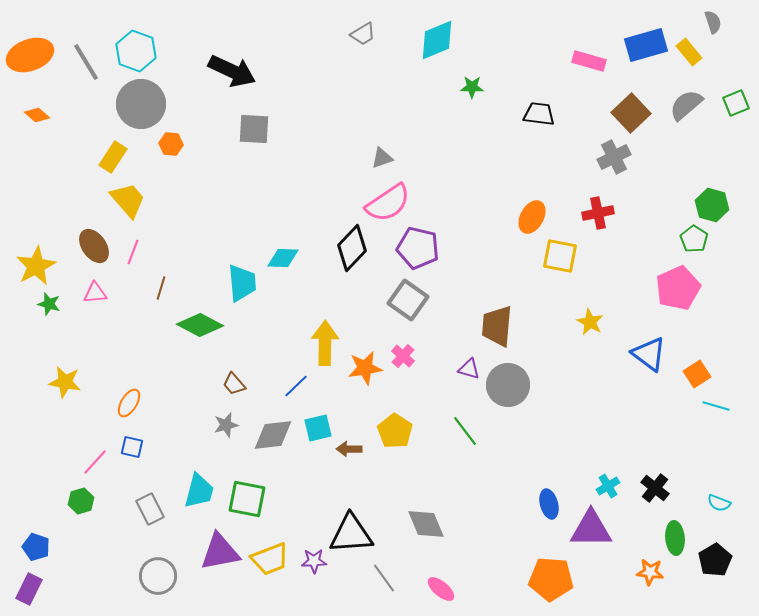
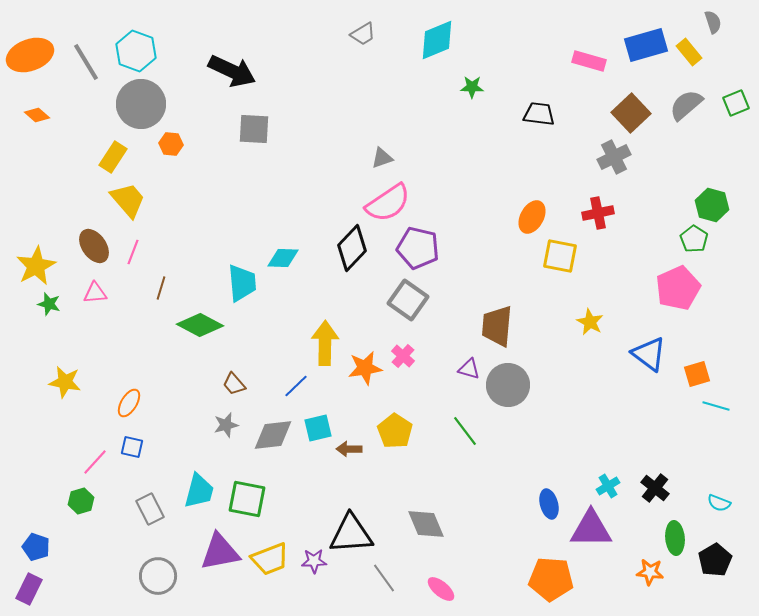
orange square at (697, 374): rotated 16 degrees clockwise
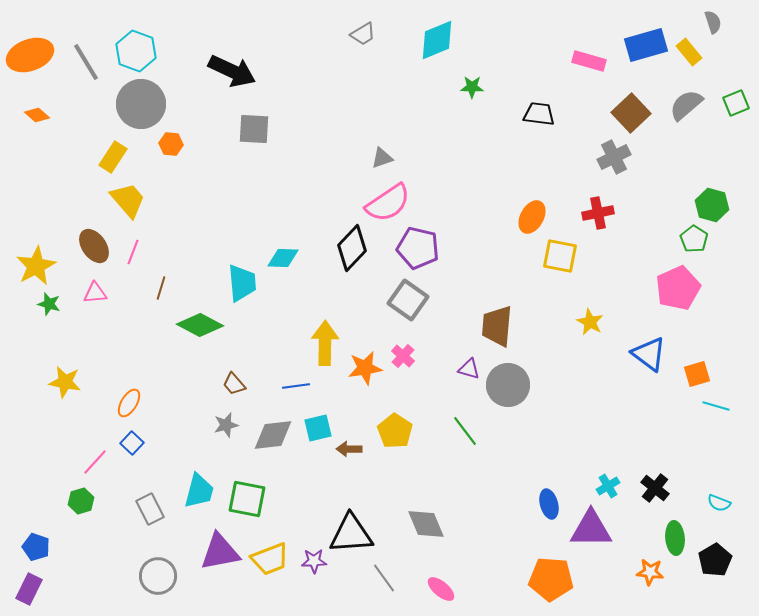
blue line at (296, 386): rotated 36 degrees clockwise
blue square at (132, 447): moved 4 px up; rotated 30 degrees clockwise
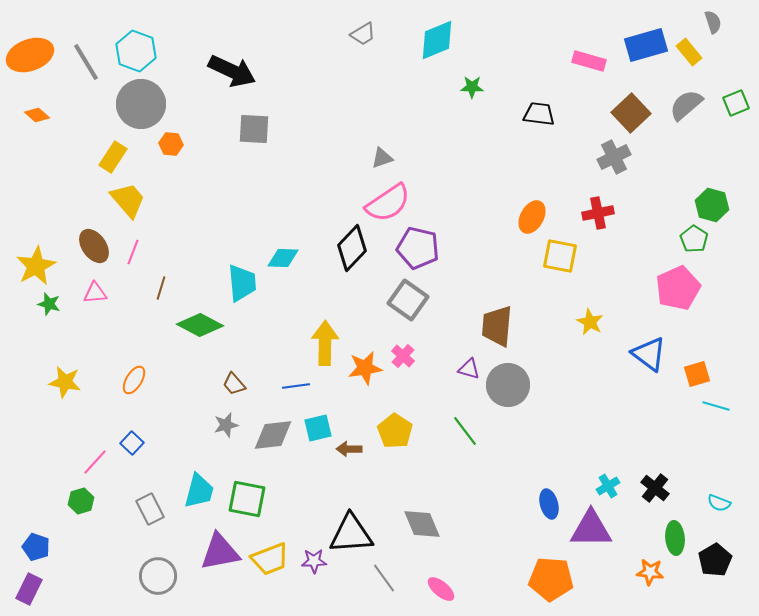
orange ellipse at (129, 403): moved 5 px right, 23 px up
gray diamond at (426, 524): moved 4 px left
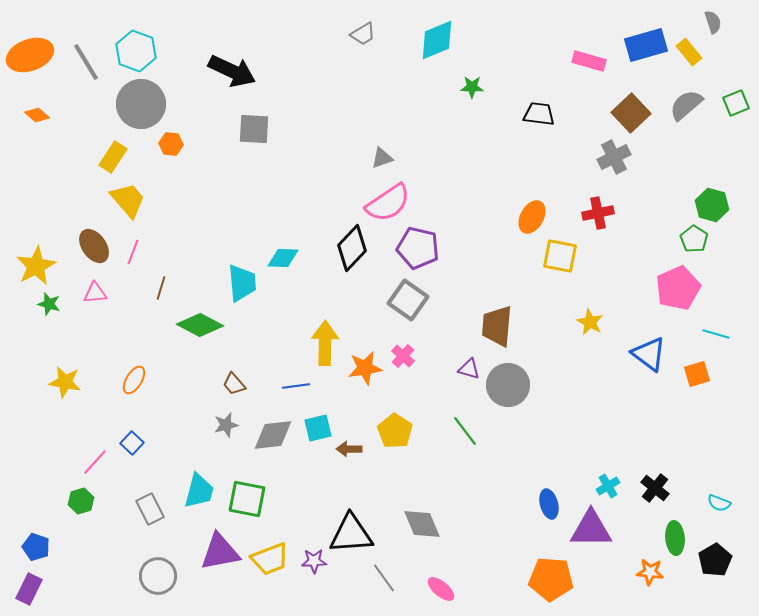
cyan line at (716, 406): moved 72 px up
